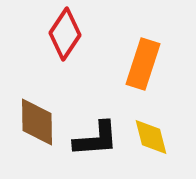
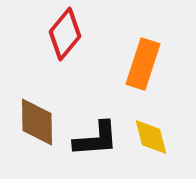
red diamond: rotated 6 degrees clockwise
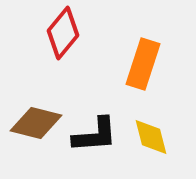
red diamond: moved 2 px left, 1 px up
brown diamond: moved 1 px left, 1 px down; rotated 75 degrees counterclockwise
black L-shape: moved 1 px left, 4 px up
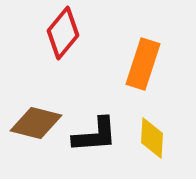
yellow diamond: moved 1 px right, 1 px down; rotated 18 degrees clockwise
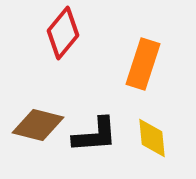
brown diamond: moved 2 px right, 2 px down
yellow diamond: rotated 9 degrees counterclockwise
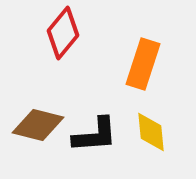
yellow diamond: moved 1 px left, 6 px up
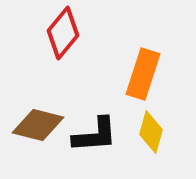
orange rectangle: moved 10 px down
yellow diamond: rotated 21 degrees clockwise
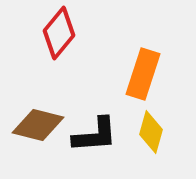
red diamond: moved 4 px left
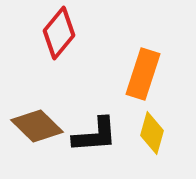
brown diamond: moved 1 px left, 1 px down; rotated 30 degrees clockwise
yellow diamond: moved 1 px right, 1 px down
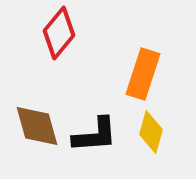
brown diamond: rotated 30 degrees clockwise
yellow diamond: moved 1 px left, 1 px up
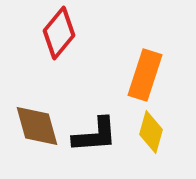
orange rectangle: moved 2 px right, 1 px down
